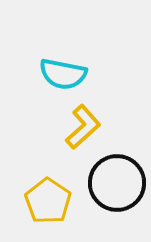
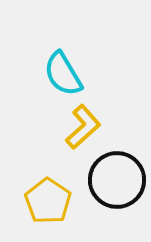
cyan semicircle: rotated 48 degrees clockwise
black circle: moved 3 px up
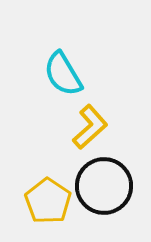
yellow L-shape: moved 7 px right
black circle: moved 13 px left, 6 px down
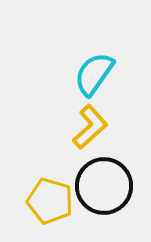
cyan semicircle: moved 31 px right; rotated 66 degrees clockwise
yellow pentagon: moved 2 px right; rotated 18 degrees counterclockwise
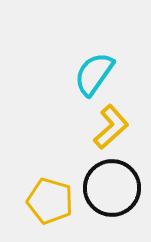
yellow L-shape: moved 21 px right
black circle: moved 8 px right, 2 px down
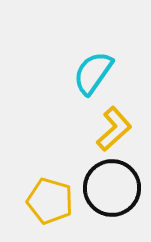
cyan semicircle: moved 1 px left, 1 px up
yellow L-shape: moved 3 px right, 2 px down
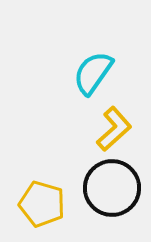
yellow pentagon: moved 8 px left, 3 px down
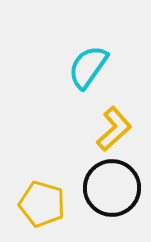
cyan semicircle: moved 5 px left, 6 px up
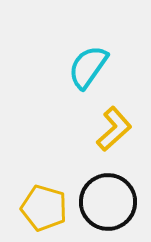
black circle: moved 4 px left, 14 px down
yellow pentagon: moved 2 px right, 4 px down
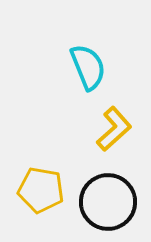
cyan semicircle: rotated 123 degrees clockwise
yellow pentagon: moved 3 px left, 18 px up; rotated 6 degrees counterclockwise
